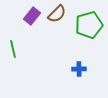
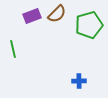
purple rectangle: rotated 30 degrees clockwise
blue cross: moved 12 px down
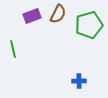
brown semicircle: moved 1 px right; rotated 18 degrees counterclockwise
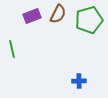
green pentagon: moved 5 px up
green line: moved 1 px left
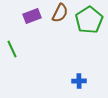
brown semicircle: moved 2 px right, 1 px up
green pentagon: rotated 16 degrees counterclockwise
green line: rotated 12 degrees counterclockwise
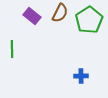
purple rectangle: rotated 60 degrees clockwise
green line: rotated 24 degrees clockwise
blue cross: moved 2 px right, 5 px up
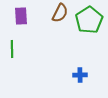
purple rectangle: moved 11 px left; rotated 48 degrees clockwise
blue cross: moved 1 px left, 1 px up
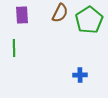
purple rectangle: moved 1 px right, 1 px up
green line: moved 2 px right, 1 px up
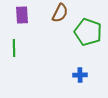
green pentagon: moved 1 px left, 12 px down; rotated 20 degrees counterclockwise
